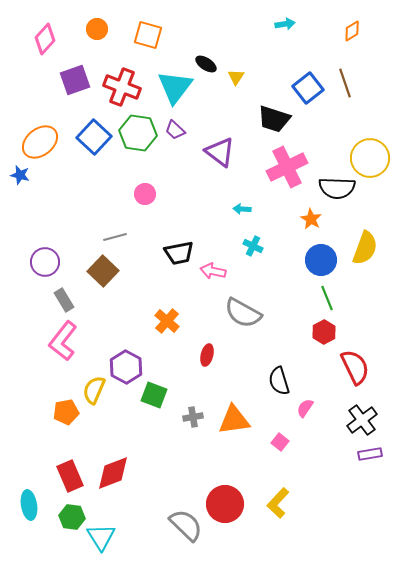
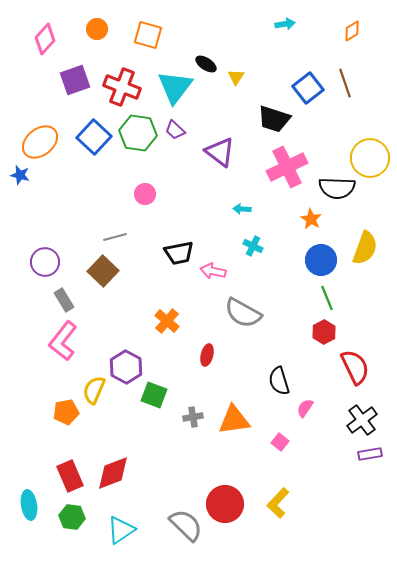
cyan triangle at (101, 537): moved 20 px right, 7 px up; rotated 28 degrees clockwise
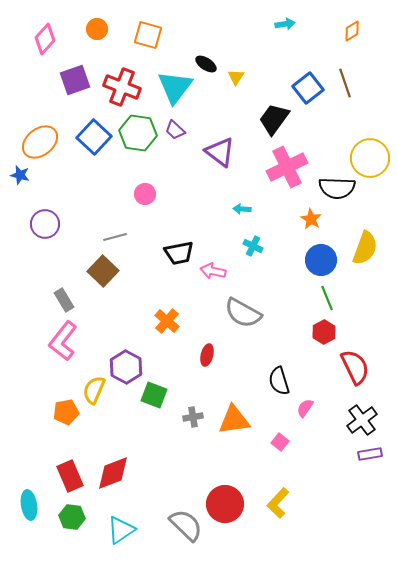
black trapezoid at (274, 119): rotated 108 degrees clockwise
purple circle at (45, 262): moved 38 px up
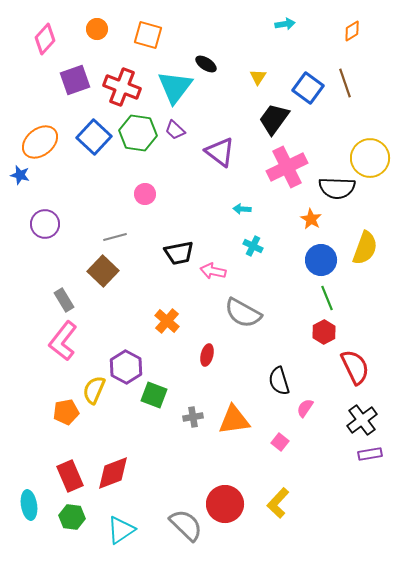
yellow triangle at (236, 77): moved 22 px right
blue square at (308, 88): rotated 16 degrees counterclockwise
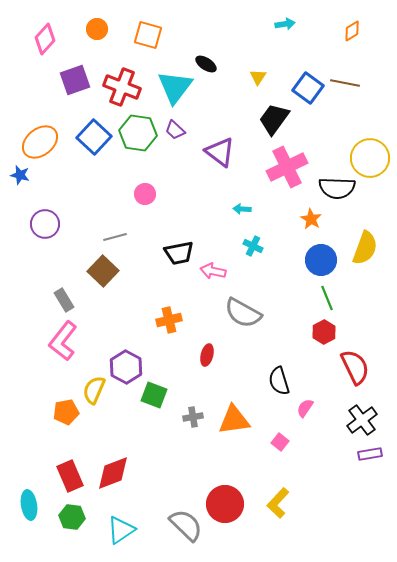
brown line at (345, 83): rotated 60 degrees counterclockwise
orange cross at (167, 321): moved 2 px right, 1 px up; rotated 35 degrees clockwise
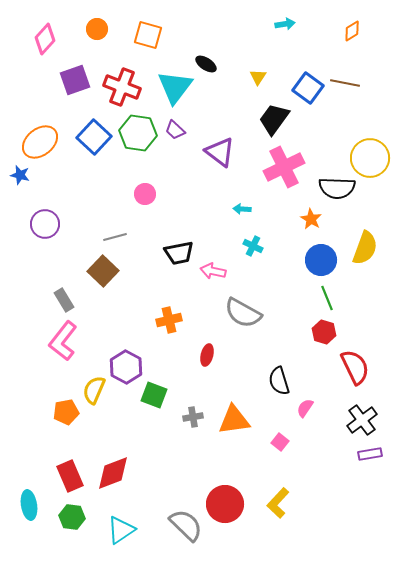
pink cross at (287, 167): moved 3 px left
red hexagon at (324, 332): rotated 15 degrees counterclockwise
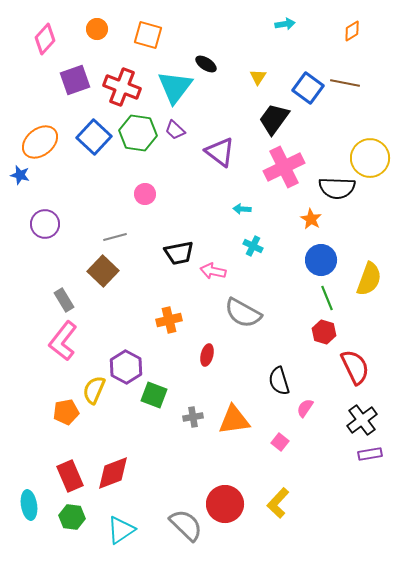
yellow semicircle at (365, 248): moved 4 px right, 31 px down
